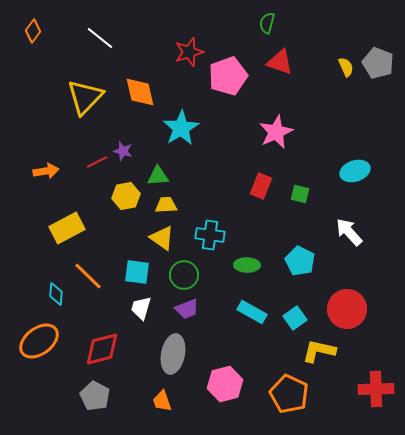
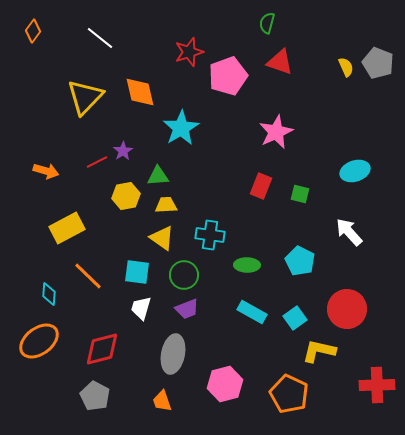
purple star at (123, 151): rotated 24 degrees clockwise
orange arrow at (46, 171): rotated 25 degrees clockwise
cyan diamond at (56, 294): moved 7 px left
red cross at (376, 389): moved 1 px right, 4 px up
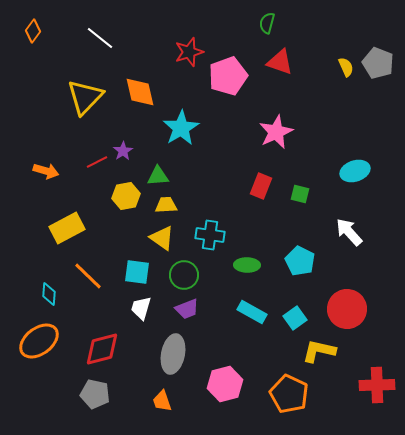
gray pentagon at (95, 396): moved 2 px up; rotated 16 degrees counterclockwise
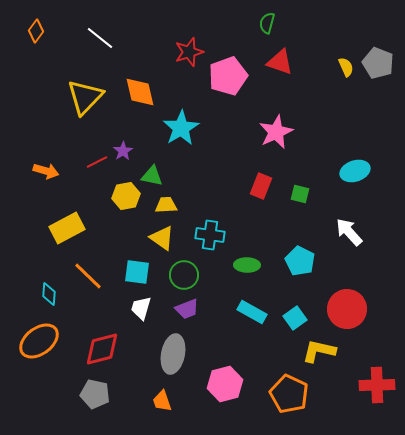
orange diamond at (33, 31): moved 3 px right
green triangle at (158, 176): moved 6 px left; rotated 15 degrees clockwise
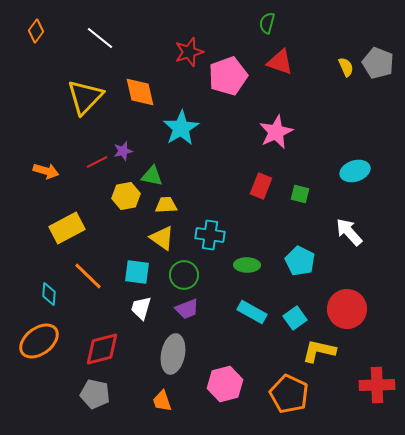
purple star at (123, 151): rotated 18 degrees clockwise
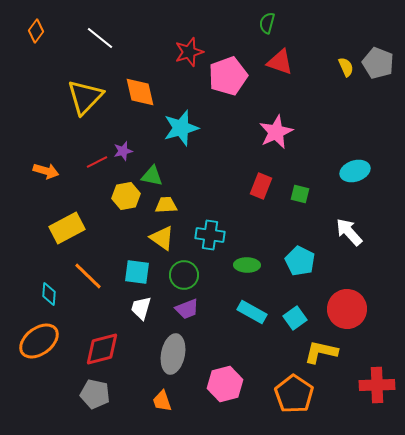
cyan star at (181, 128): rotated 15 degrees clockwise
yellow L-shape at (319, 351): moved 2 px right, 1 px down
orange pentagon at (289, 394): moved 5 px right; rotated 9 degrees clockwise
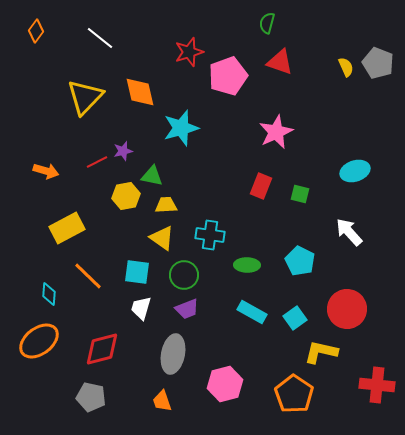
red cross at (377, 385): rotated 8 degrees clockwise
gray pentagon at (95, 394): moved 4 px left, 3 px down
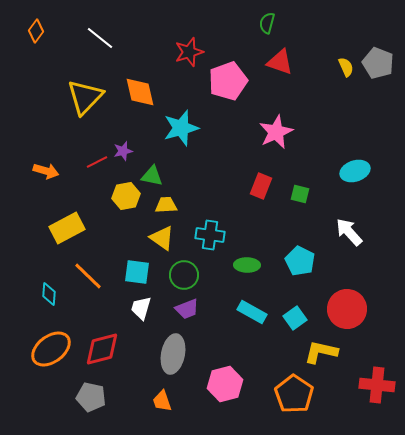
pink pentagon at (228, 76): moved 5 px down
orange ellipse at (39, 341): moved 12 px right, 8 px down
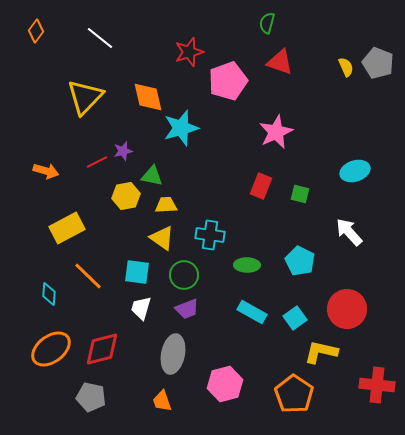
orange diamond at (140, 92): moved 8 px right, 5 px down
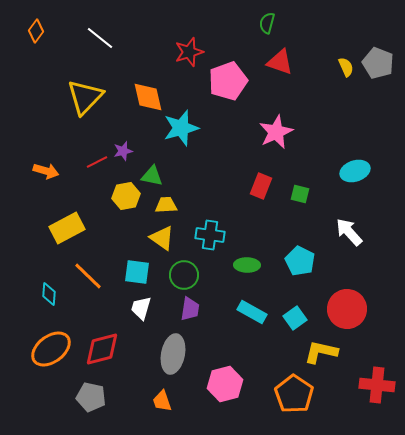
purple trapezoid at (187, 309): moved 3 px right; rotated 60 degrees counterclockwise
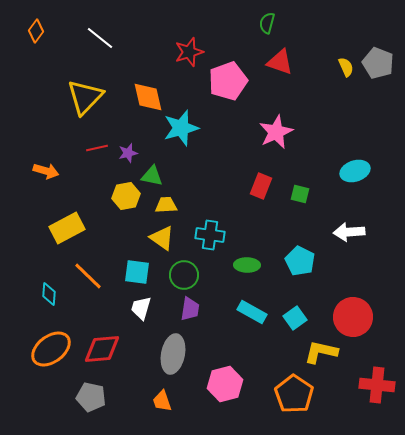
purple star at (123, 151): moved 5 px right, 2 px down
red line at (97, 162): moved 14 px up; rotated 15 degrees clockwise
white arrow at (349, 232): rotated 52 degrees counterclockwise
red circle at (347, 309): moved 6 px right, 8 px down
red diamond at (102, 349): rotated 9 degrees clockwise
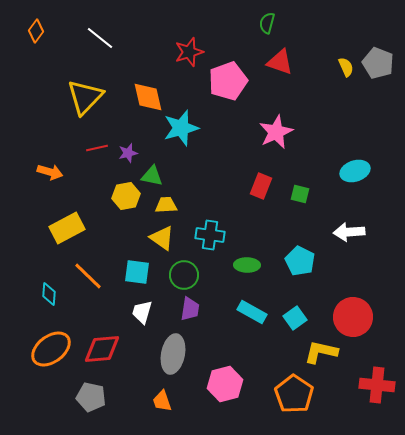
orange arrow at (46, 171): moved 4 px right, 1 px down
white trapezoid at (141, 308): moved 1 px right, 4 px down
